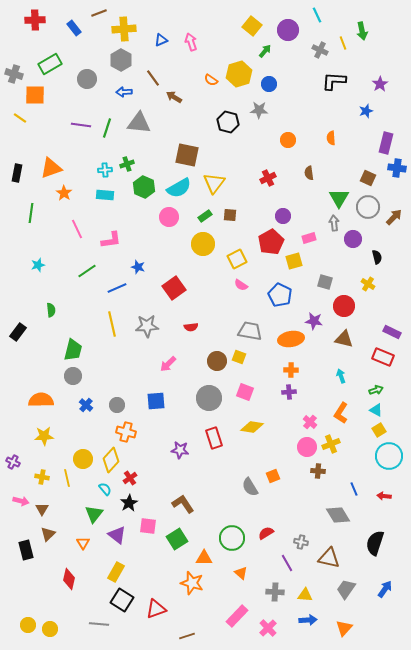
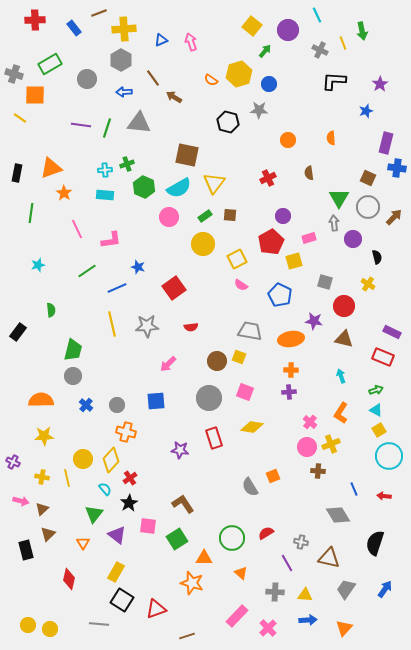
brown triangle at (42, 509): rotated 16 degrees clockwise
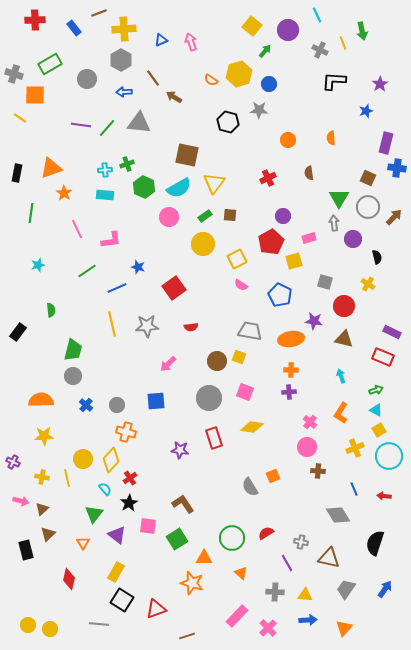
green line at (107, 128): rotated 24 degrees clockwise
yellow cross at (331, 444): moved 24 px right, 4 px down
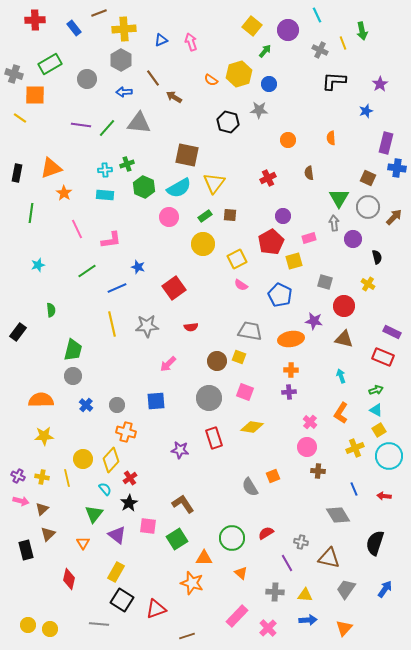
purple cross at (13, 462): moved 5 px right, 14 px down
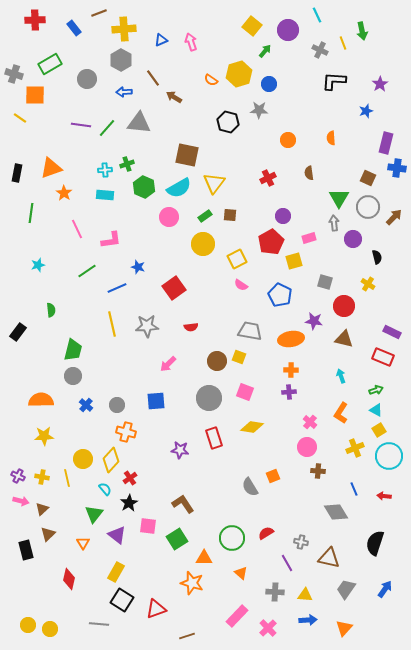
gray diamond at (338, 515): moved 2 px left, 3 px up
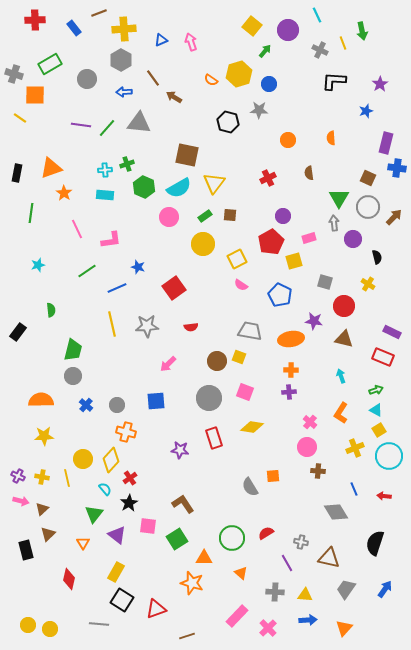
orange square at (273, 476): rotated 16 degrees clockwise
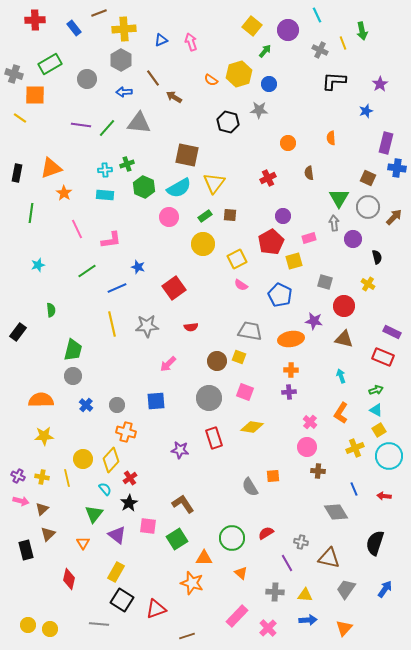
orange circle at (288, 140): moved 3 px down
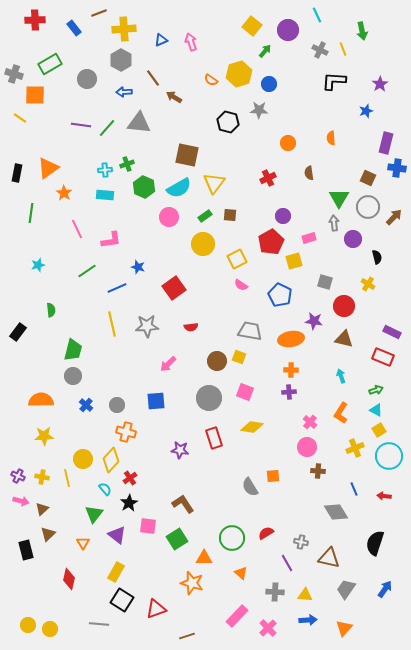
yellow line at (343, 43): moved 6 px down
orange triangle at (51, 168): moved 3 px left; rotated 15 degrees counterclockwise
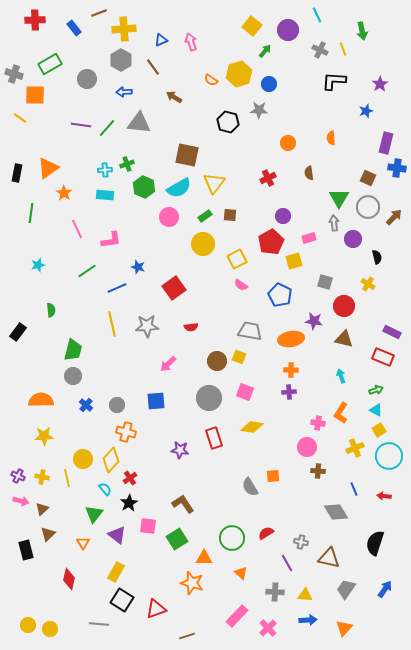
brown line at (153, 78): moved 11 px up
pink cross at (310, 422): moved 8 px right, 1 px down; rotated 32 degrees counterclockwise
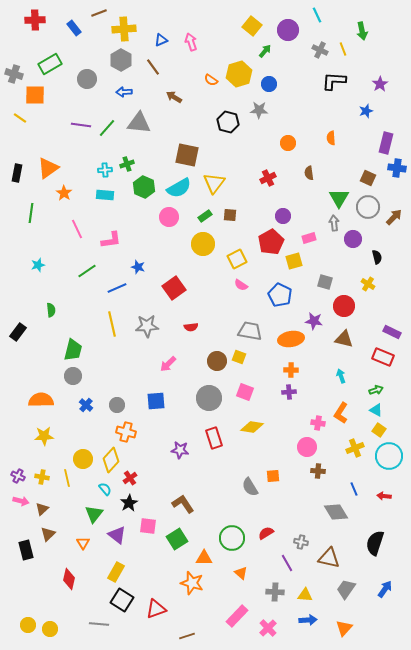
yellow square at (379, 430): rotated 24 degrees counterclockwise
